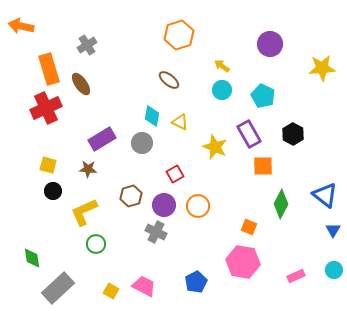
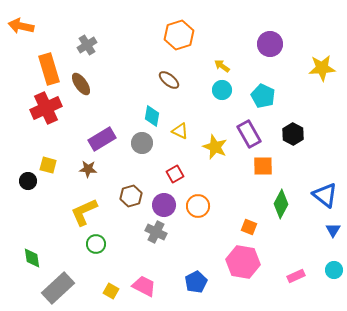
yellow triangle at (180, 122): moved 9 px down
black circle at (53, 191): moved 25 px left, 10 px up
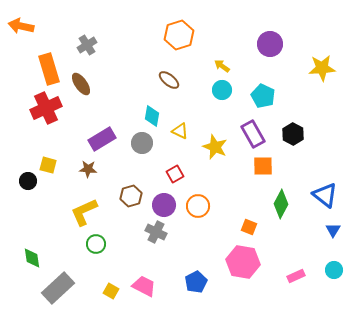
purple rectangle at (249, 134): moved 4 px right
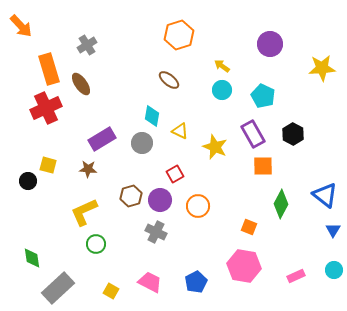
orange arrow at (21, 26): rotated 145 degrees counterclockwise
purple circle at (164, 205): moved 4 px left, 5 px up
pink hexagon at (243, 262): moved 1 px right, 4 px down
pink trapezoid at (144, 286): moved 6 px right, 4 px up
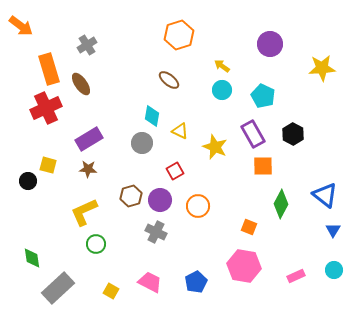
orange arrow at (21, 26): rotated 10 degrees counterclockwise
purple rectangle at (102, 139): moved 13 px left
red square at (175, 174): moved 3 px up
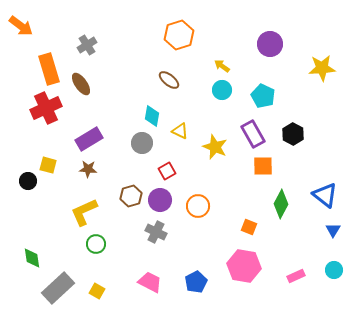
red square at (175, 171): moved 8 px left
yellow square at (111, 291): moved 14 px left
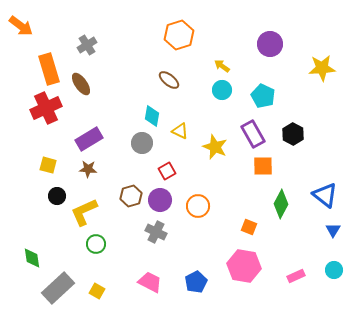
black circle at (28, 181): moved 29 px right, 15 px down
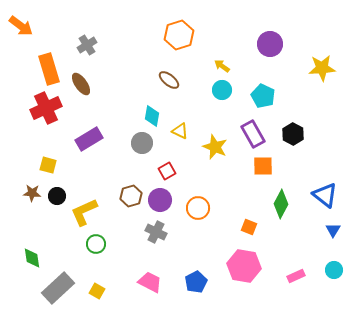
brown star at (88, 169): moved 56 px left, 24 px down
orange circle at (198, 206): moved 2 px down
